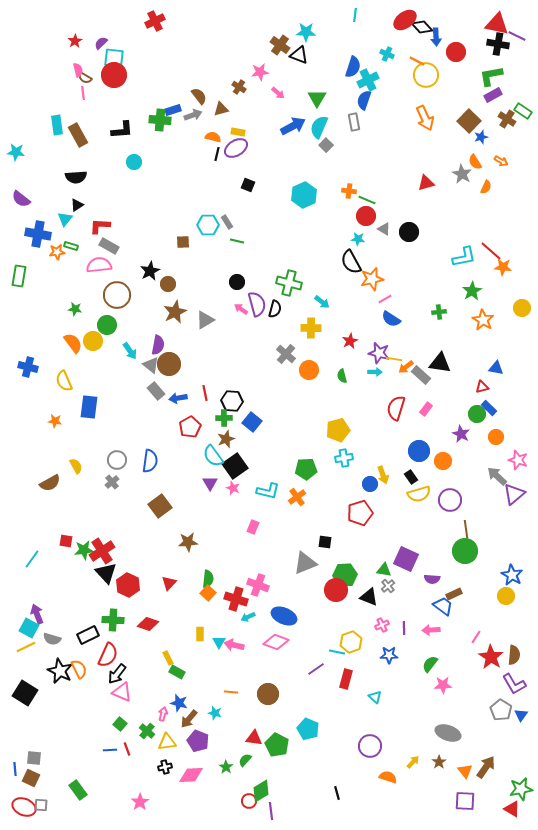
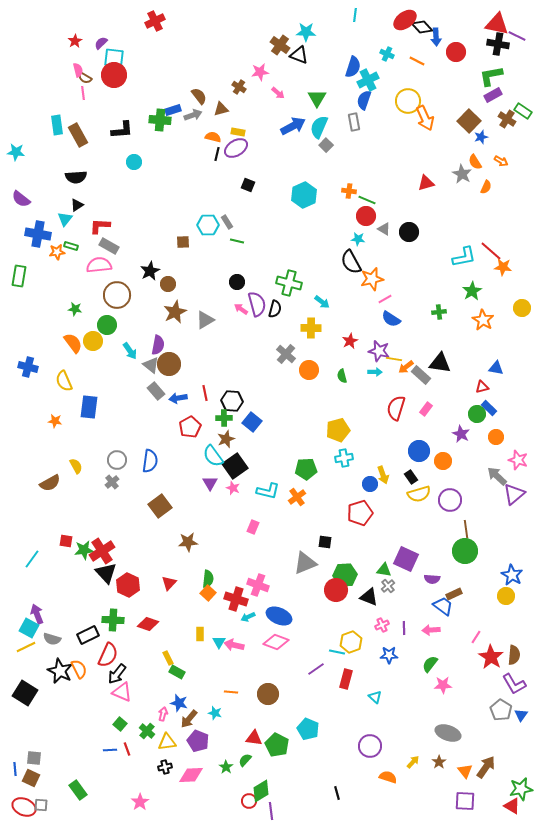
yellow circle at (426, 75): moved 18 px left, 26 px down
purple star at (379, 353): moved 2 px up
blue ellipse at (284, 616): moved 5 px left
red triangle at (512, 809): moved 3 px up
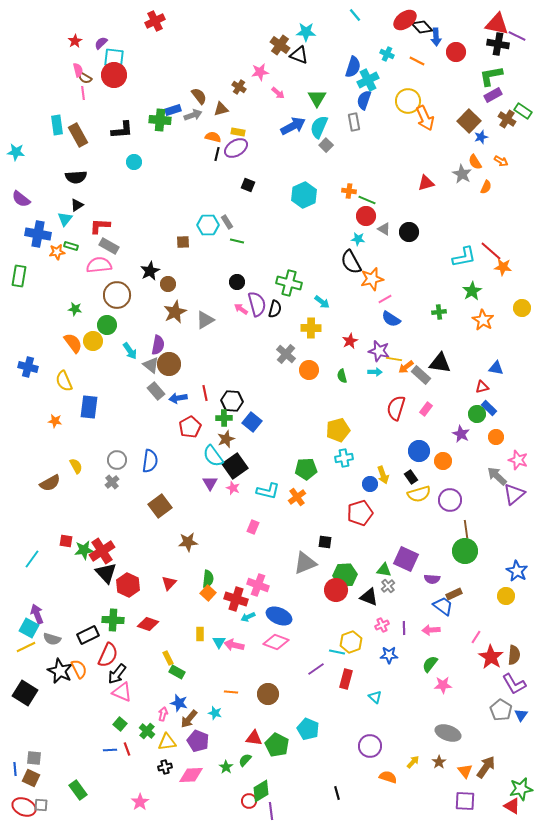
cyan line at (355, 15): rotated 48 degrees counterclockwise
blue star at (512, 575): moved 5 px right, 4 px up
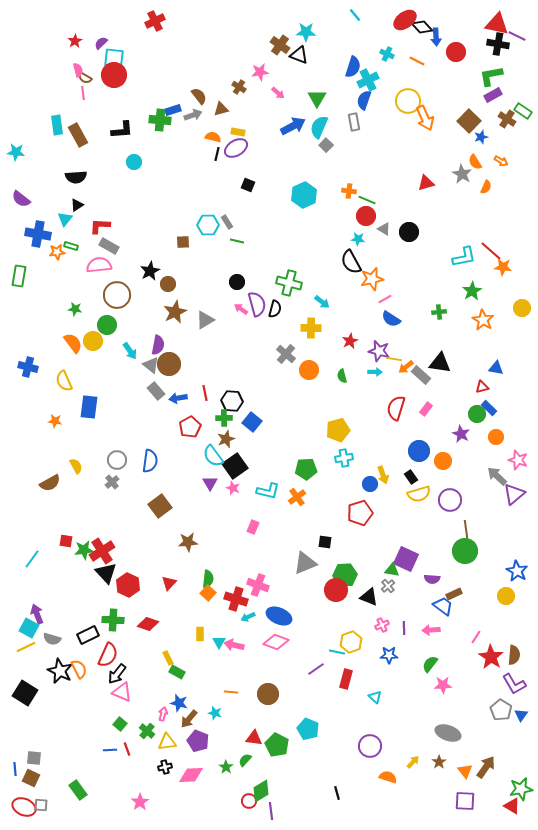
green triangle at (384, 570): moved 8 px right
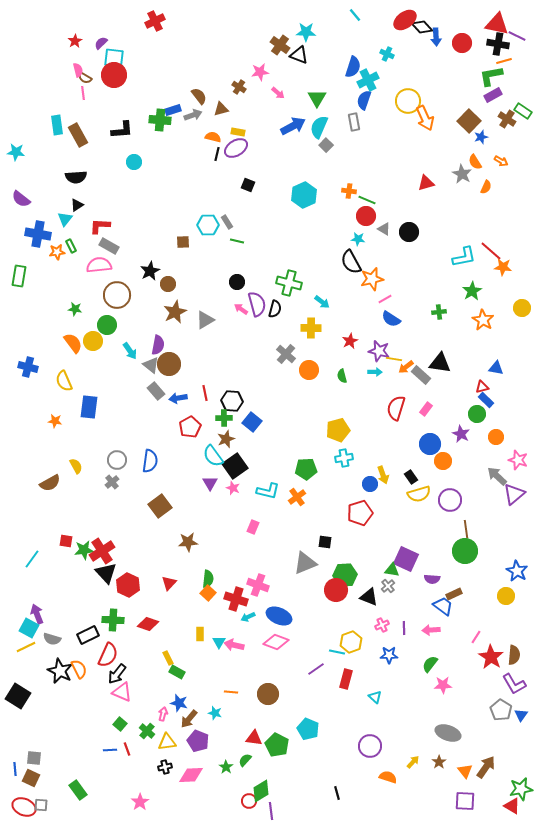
red circle at (456, 52): moved 6 px right, 9 px up
orange line at (417, 61): moved 87 px right; rotated 42 degrees counterclockwise
green rectangle at (71, 246): rotated 48 degrees clockwise
blue rectangle at (489, 408): moved 3 px left, 8 px up
blue circle at (419, 451): moved 11 px right, 7 px up
black square at (25, 693): moved 7 px left, 3 px down
